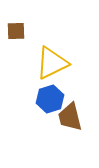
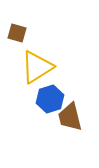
brown square: moved 1 px right, 2 px down; rotated 18 degrees clockwise
yellow triangle: moved 15 px left, 4 px down; rotated 6 degrees counterclockwise
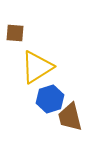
brown square: moved 2 px left; rotated 12 degrees counterclockwise
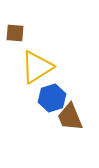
blue hexagon: moved 2 px right, 1 px up
brown trapezoid: rotated 8 degrees counterclockwise
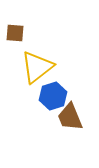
yellow triangle: rotated 6 degrees counterclockwise
blue hexagon: moved 1 px right, 2 px up
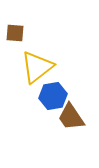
blue hexagon: rotated 8 degrees clockwise
brown trapezoid: moved 1 px right; rotated 12 degrees counterclockwise
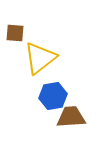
yellow triangle: moved 3 px right, 9 px up
brown trapezoid: rotated 120 degrees clockwise
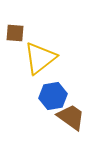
brown trapezoid: rotated 40 degrees clockwise
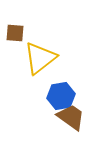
blue hexagon: moved 8 px right
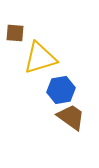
yellow triangle: rotated 21 degrees clockwise
blue hexagon: moved 6 px up
